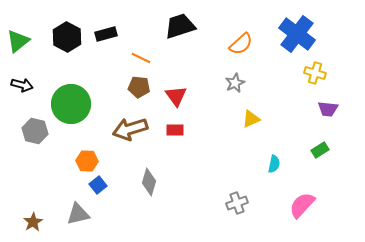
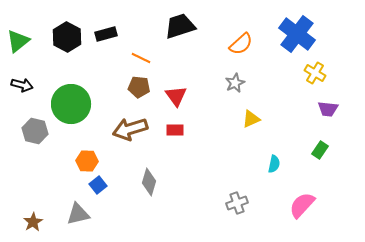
yellow cross: rotated 15 degrees clockwise
green rectangle: rotated 24 degrees counterclockwise
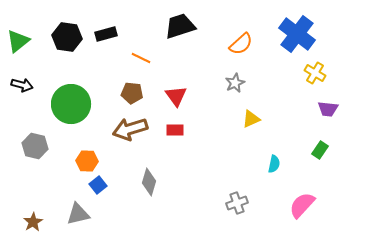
black hexagon: rotated 20 degrees counterclockwise
brown pentagon: moved 7 px left, 6 px down
gray hexagon: moved 15 px down
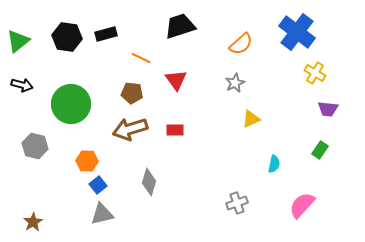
blue cross: moved 2 px up
red triangle: moved 16 px up
gray triangle: moved 24 px right
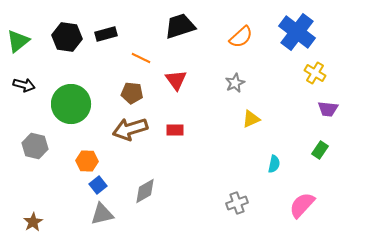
orange semicircle: moved 7 px up
black arrow: moved 2 px right
gray diamond: moved 4 px left, 9 px down; rotated 44 degrees clockwise
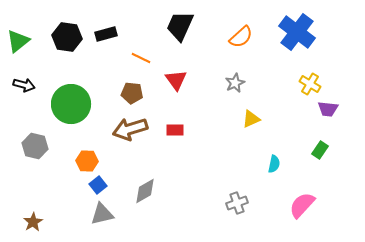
black trapezoid: rotated 48 degrees counterclockwise
yellow cross: moved 5 px left, 11 px down
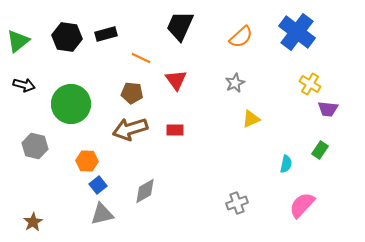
cyan semicircle: moved 12 px right
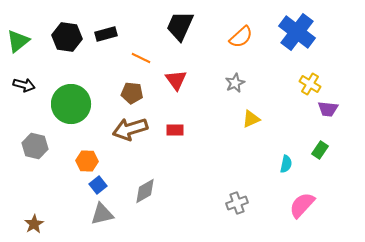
brown star: moved 1 px right, 2 px down
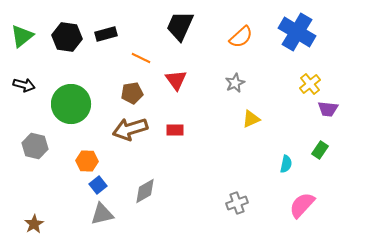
blue cross: rotated 6 degrees counterclockwise
green triangle: moved 4 px right, 5 px up
yellow cross: rotated 20 degrees clockwise
brown pentagon: rotated 15 degrees counterclockwise
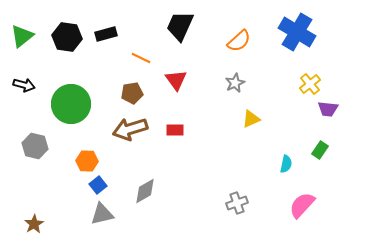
orange semicircle: moved 2 px left, 4 px down
